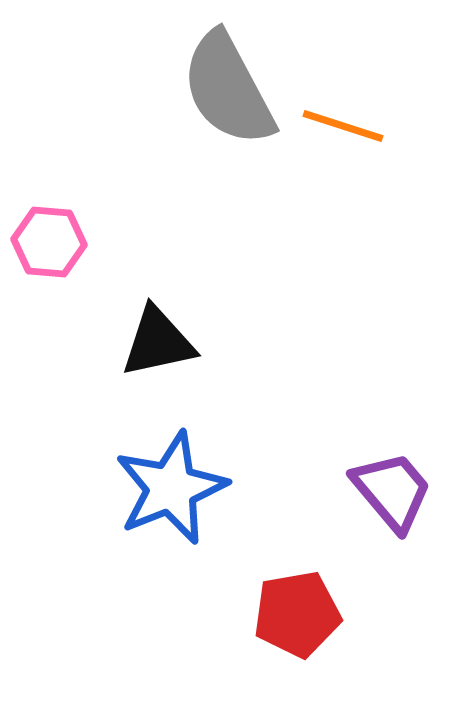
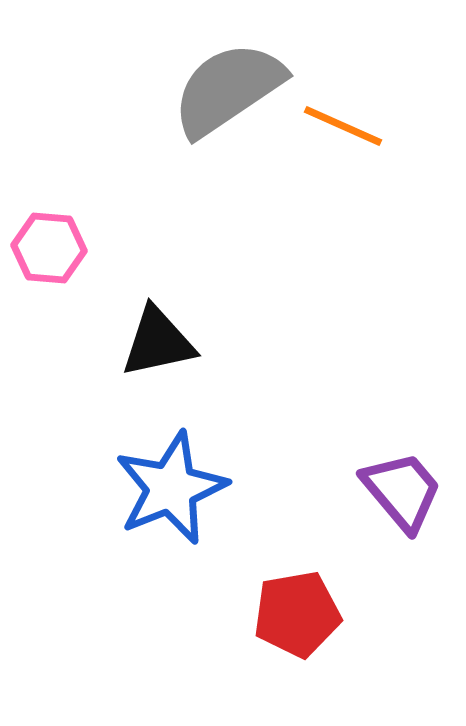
gray semicircle: rotated 84 degrees clockwise
orange line: rotated 6 degrees clockwise
pink hexagon: moved 6 px down
purple trapezoid: moved 10 px right
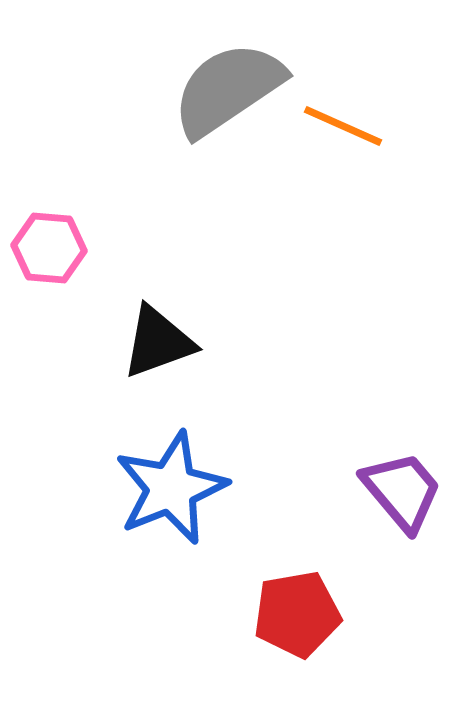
black triangle: rotated 8 degrees counterclockwise
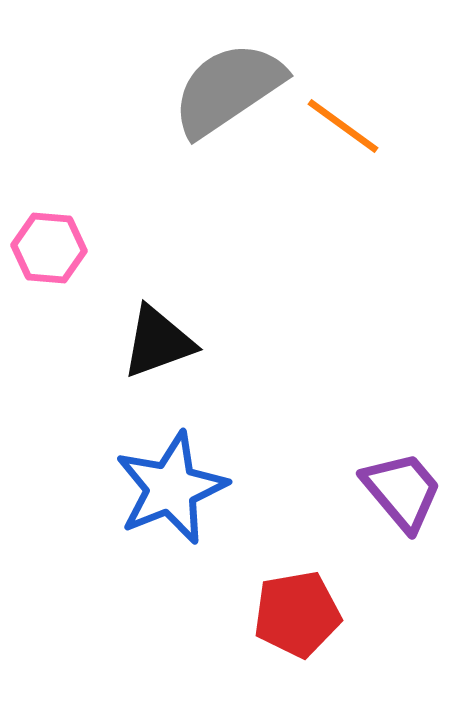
orange line: rotated 12 degrees clockwise
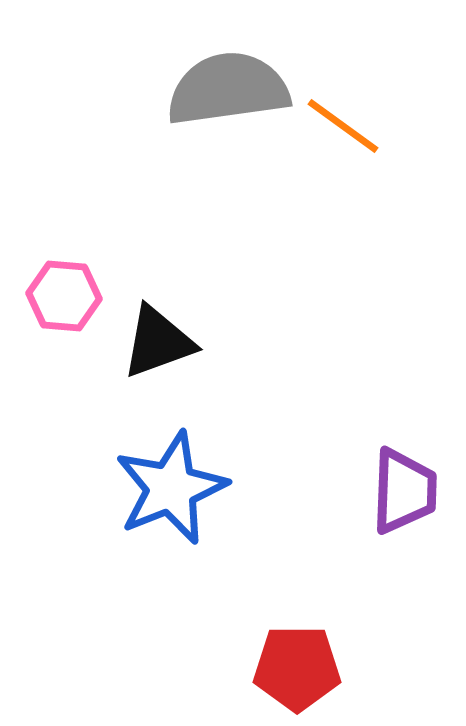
gray semicircle: rotated 26 degrees clockwise
pink hexagon: moved 15 px right, 48 px down
purple trapezoid: moved 2 px right; rotated 42 degrees clockwise
red pentagon: moved 54 px down; rotated 10 degrees clockwise
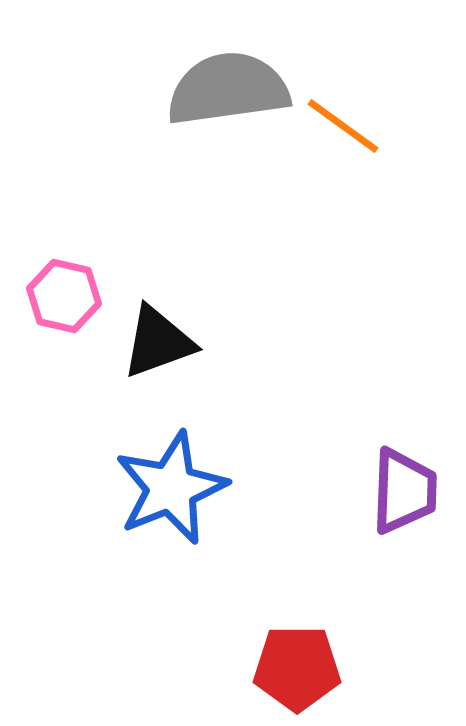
pink hexagon: rotated 8 degrees clockwise
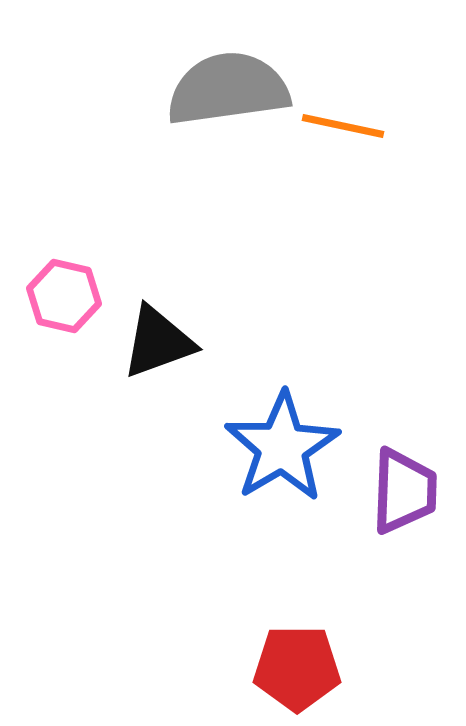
orange line: rotated 24 degrees counterclockwise
blue star: moved 111 px right, 41 px up; rotated 9 degrees counterclockwise
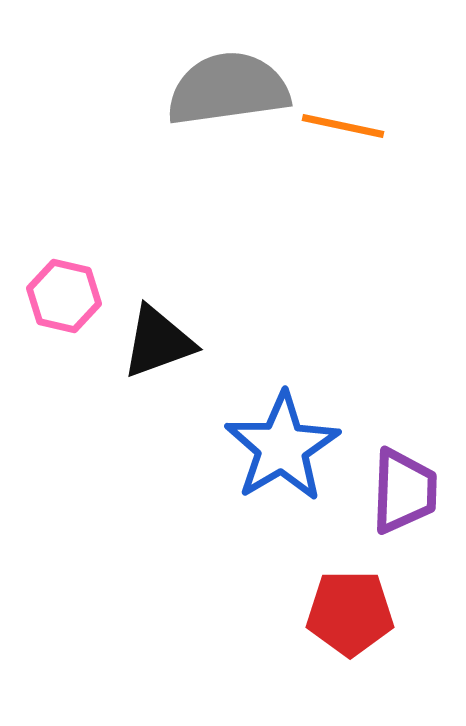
red pentagon: moved 53 px right, 55 px up
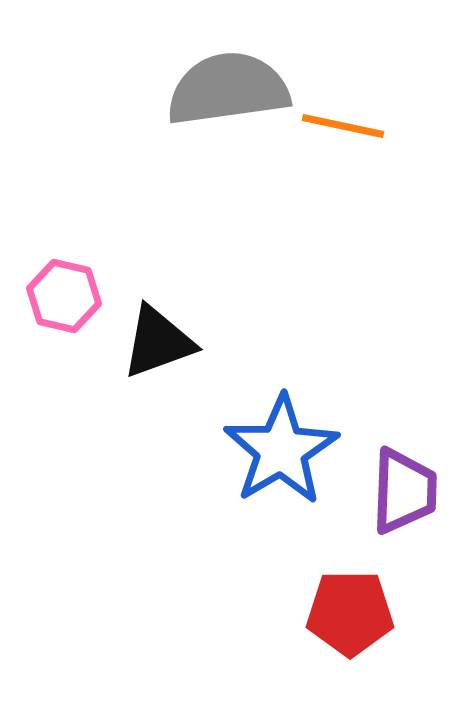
blue star: moved 1 px left, 3 px down
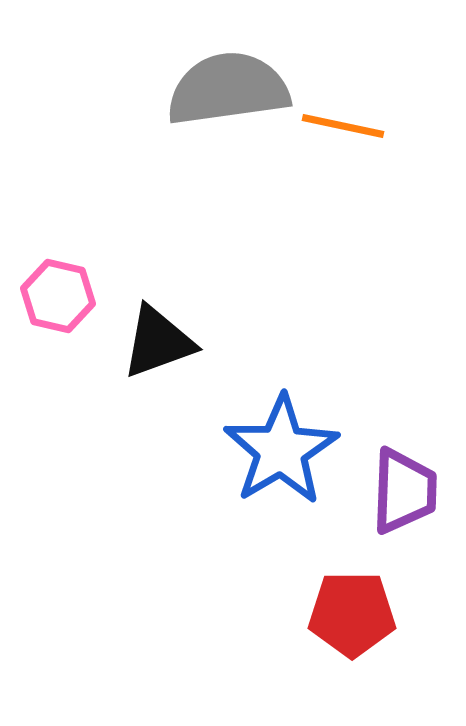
pink hexagon: moved 6 px left
red pentagon: moved 2 px right, 1 px down
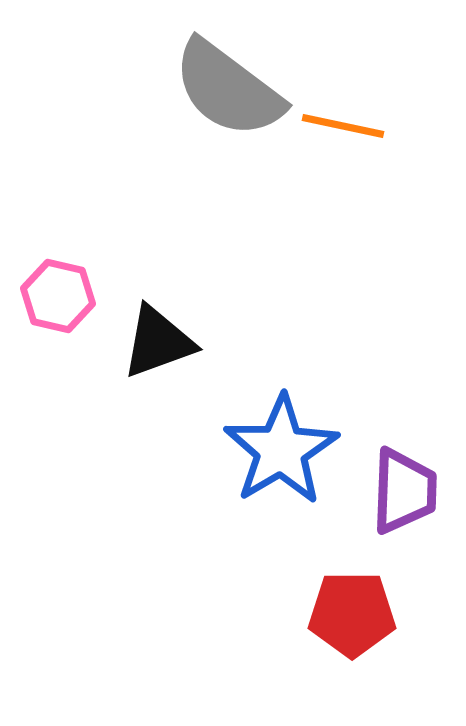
gray semicircle: rotated 135 degrees counterclockwise
